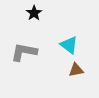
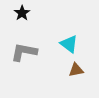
black star: moved 12 px left
cyan triangle: moved 1 px up
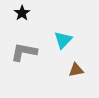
cyan triangle: moved 6 px left, 4 px up; rotated 36 degrees clockwise
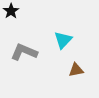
black star: moved 11 px left, 2 px up
gray L-shape: rotated 12 degrees clockwise
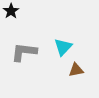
cyan triangle: moved 7 px down
gray L-shape: rotated 16 degrees counterclockwise
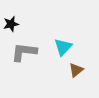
black star: moved 13 px down; rotated 21 degrees clockwise
brown triangle: rotated 28 degrees counterclockwise
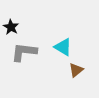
black star: moved 3 px down; rotated 28 degrees counterclockwise
cyan triangle: rotated 42 degrees counterclockwise
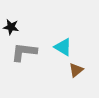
black star: rotated 21 degrees counterclockwise
